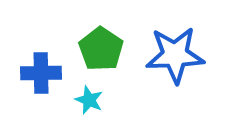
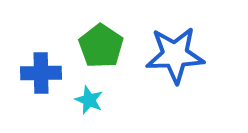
green pentagon: moved 3 px up
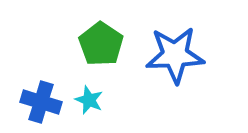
green pentagon: moved 2 px up
blue cross: moved 29 px down; rotated 18 degrees clockwise
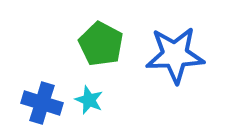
green pentagon: rotated 6 degrees counterclockwise
blue cross: moved 1 px right, 1 px down
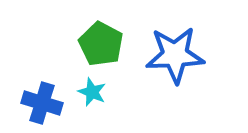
cyan star: moved 3 px right, 8 px up
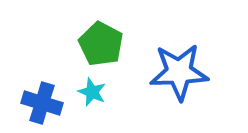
blue star: moved 4 px right, 17 px down
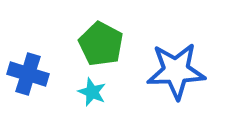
blue star: moved 3 px left, 1 px up
blue cross: moved 14 px left, 29 px up
